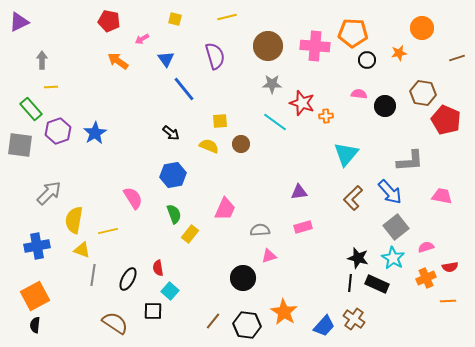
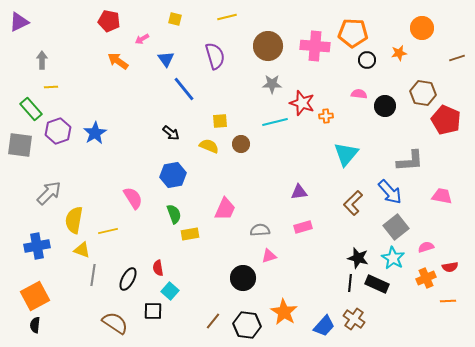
cyan line at (275, 122): rotated 50 degrees counterclockwise
brown L-shape at (353, 198): moved 5 px down
yellow rectangle at (190, 234): rotated 42 degrees clockwise
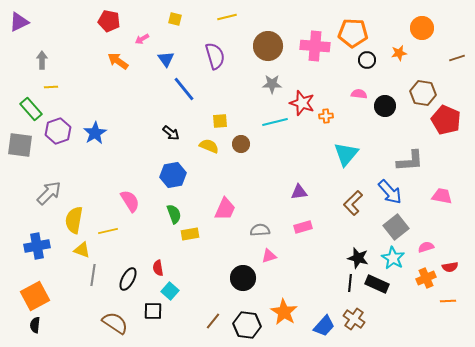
pink semicircle at (133, 198): moved 3 px left, 3 px down
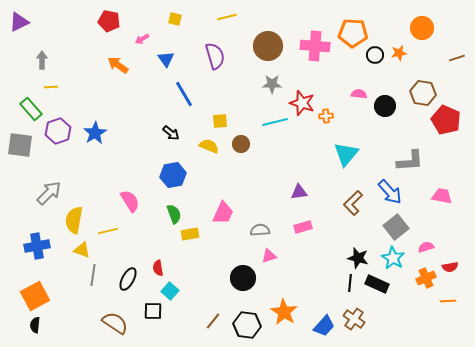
black circle at (367, 60): moved 8 px right, 5 px up
orange arrow at (118, 61): moved 4 px down
blue line at (184, 89): moved 5 px down; rotated 8 degrees clockwise
pink trapezoid at (225, 209): moved 2 px left, 4 px down
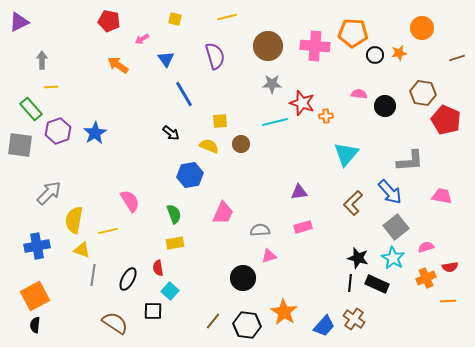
blue hexagon at (173, 175): moved 17 px right
yellow rectangle at (190, 234): moved 15 px left, 9 px down
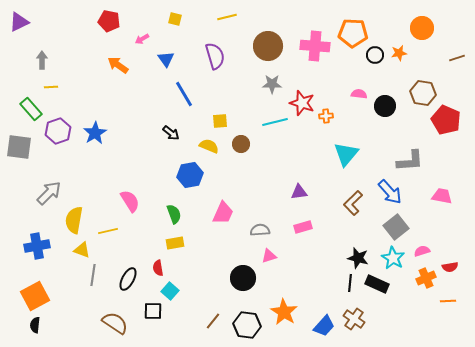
gray square at (20, 145): moved 1 px left, 2 px down
pink semicircle at (426, 247): moved 4 px left, 4 px down
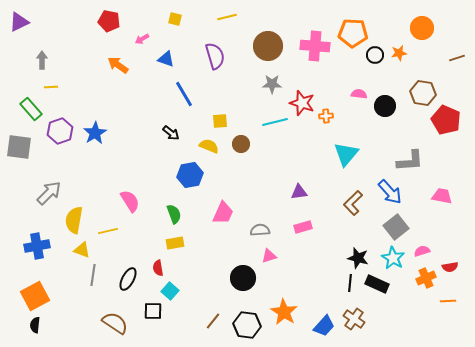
blue triangle at (166, 59): rotated 36 degrees counterclockwise
purple hexagon at (58, 131): moved 2 px right
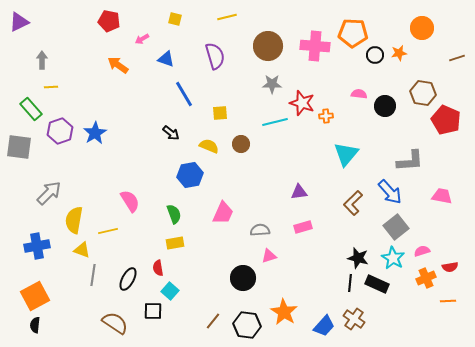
yellow square at (220, 121): moved 8 px up
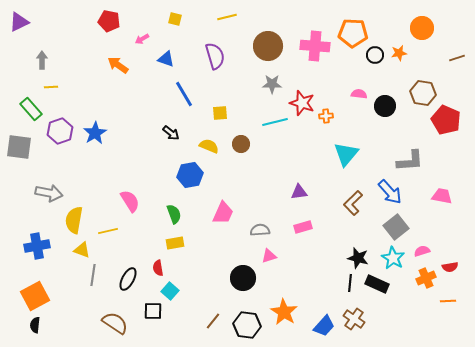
gray arrow at (49, 193): rotated 56 degrees clockwise
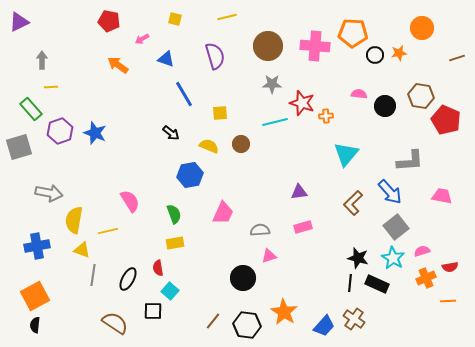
brown hexagon at (423, 93): moved 2 px left, 3 px down
blue star at (95, 133): rotated 20 degrees counterclockwise
gray square at (19, 147): rotated 24 degrees counterclockwise
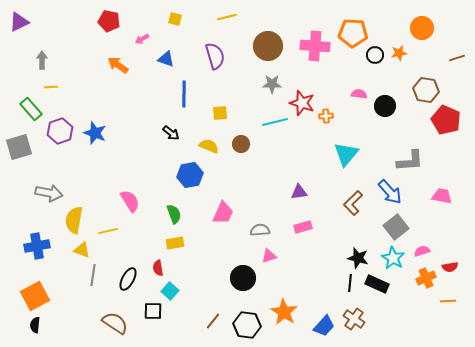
blue line at (184, 94): rotated 32 degrees clockwise
brown hexagon at (421, 96): moved 5 px right, 6 px up
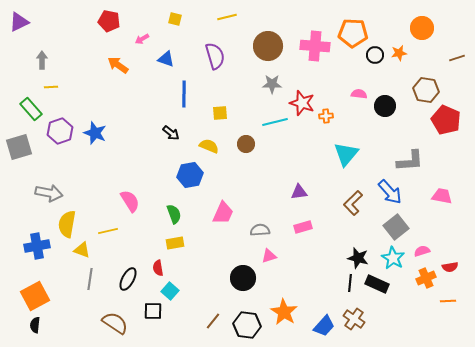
brown circle at (241, 144): moved 5 px right
yellow semicircle at (74, 220): moved 7 px left, 4 px down
gray line at (93, 275): moved 3 px left, 4 px down
